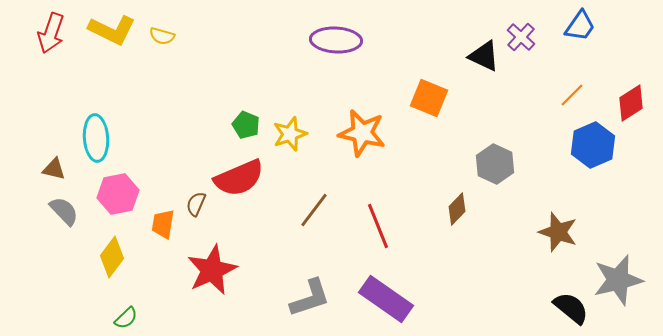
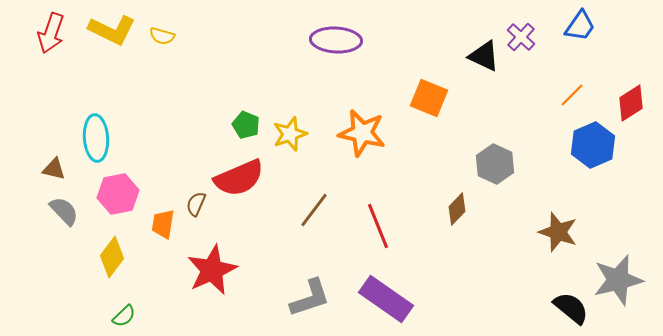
green semicircle: moved 2 px left, 2 px up
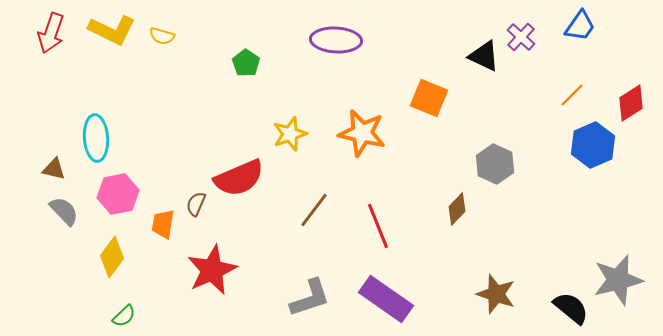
green pentagon: moved 62 px up; rotated 12 degrees clockwise
brown star: moved 62 px left, 62 px down
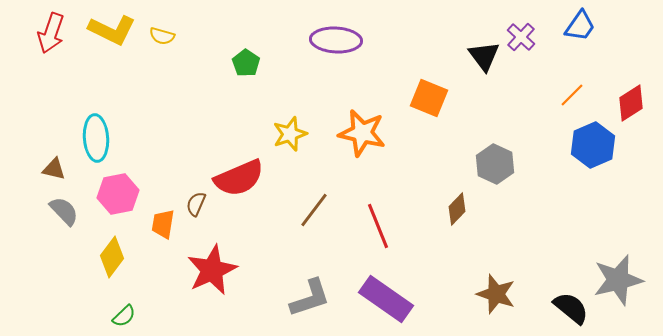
black triangle: rotated 28 degrees clockwise
